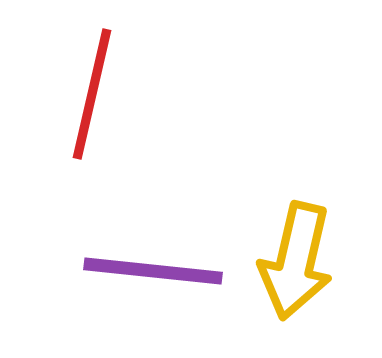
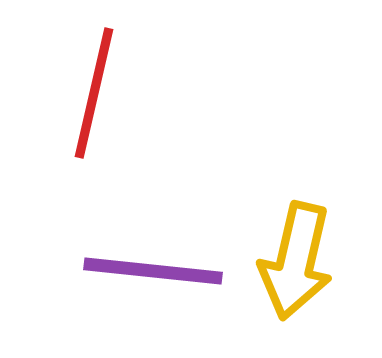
red line: moved 2 px right, 1 px up
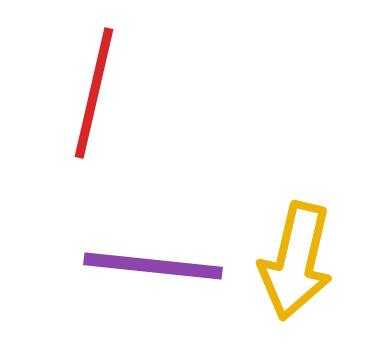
purple line: moved 5 px up
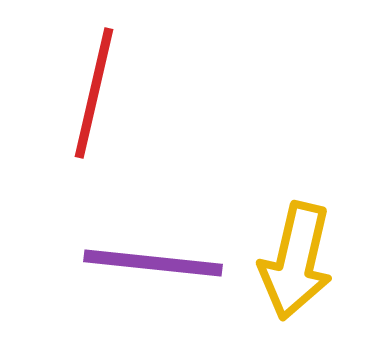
purple line: moved 3 px up
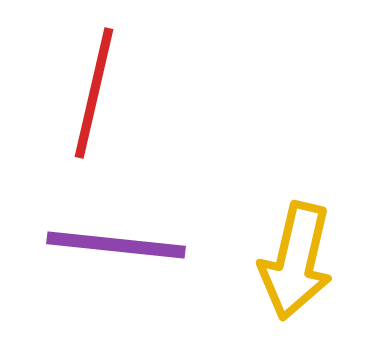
purple line: moved 37 px left, 18 px up
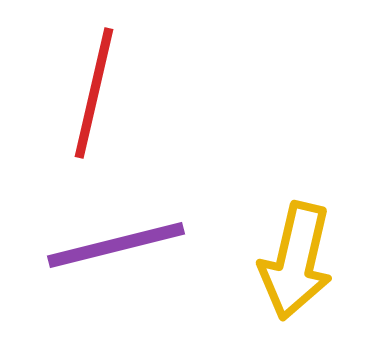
purple line: rotated 20 degrees counterclockwise
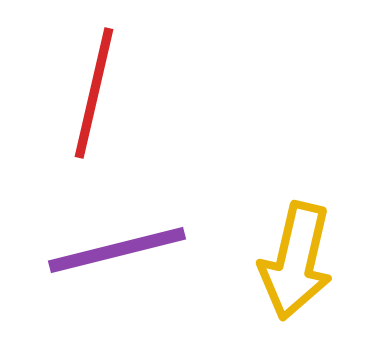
purple line: moved 1 px right, 5 px down
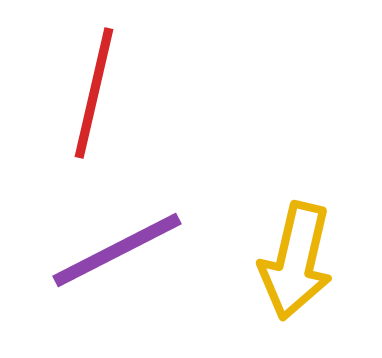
purple line: rotated 13 degrees counterclockwise
